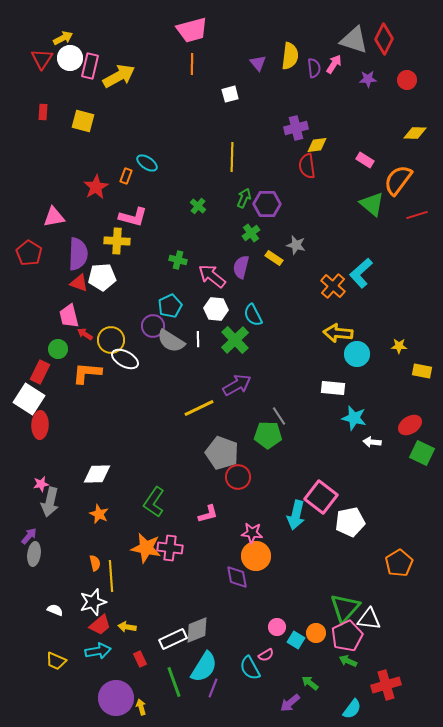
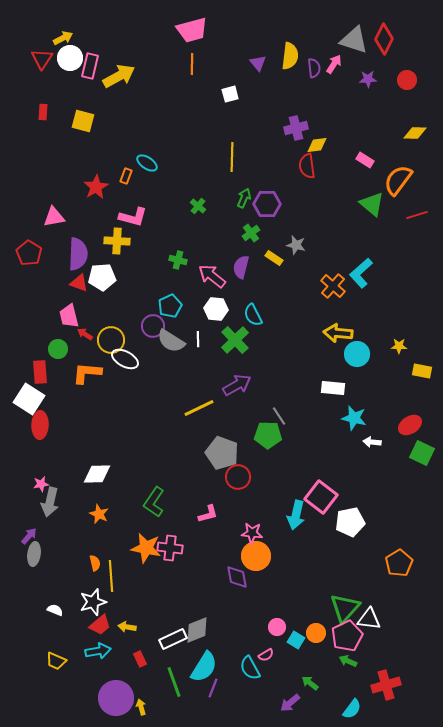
red rectangle at (40, 372): rotated 30 degrees counterclockwise
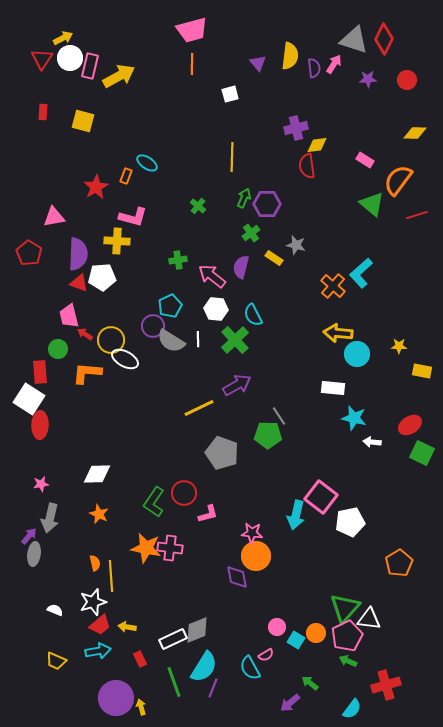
green cross at (178, 260): rotated 24 degrees counterclockwise
red circle at (238, 477): moved 54 px left, 16 px down
gray arrow at (50, 502): moved 16 px down
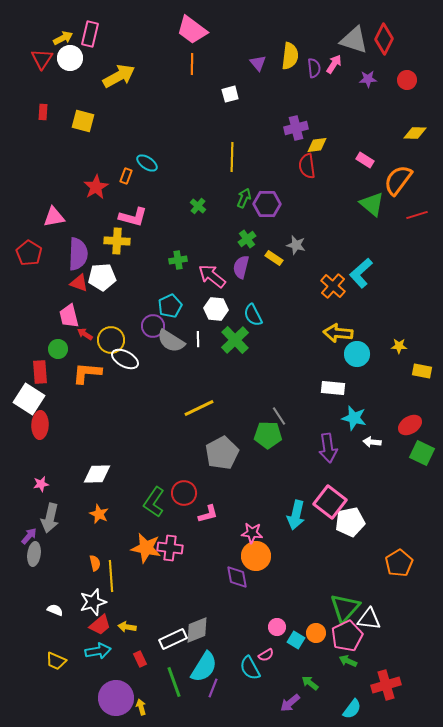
pink trapezoid at (192, 30): rotated 52 degrees clockwise
pink rectangle at (90, 66): moved 32 px up
green cross at (251, 233): moved 4 px left, 6 px down
purple arrow at (237, 385): moved 91 px right, 63 px down; rotated 112 degrees clockwise
gray pentagon at (222, 453): rotated 24 degrees clockwise
pink square at (321, 497): moved 9 px right, 5 px down
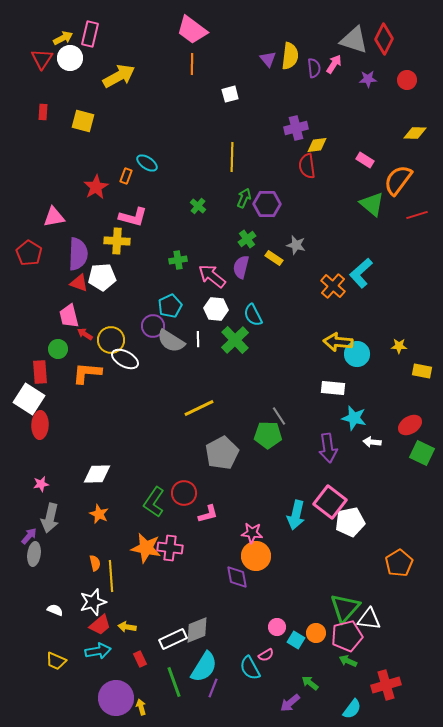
purple triangle at (258, 63): moved 10 px right, 4 px up
yellow arrow at (338, 333): moved 9 px down
pink pentagon at (347, 636): rotated 12 degrees clockwise
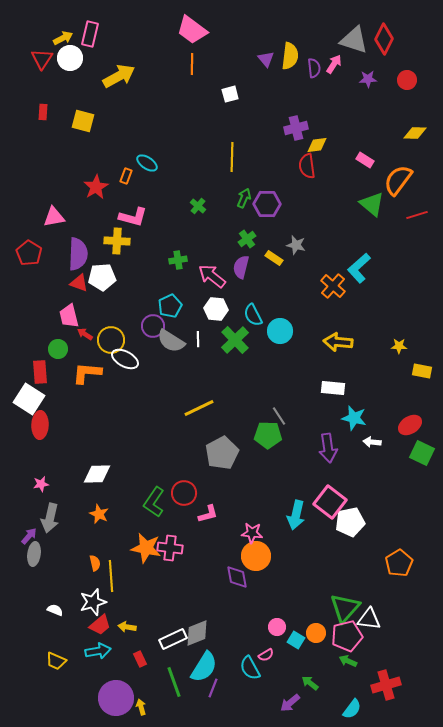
purple triangle at (268, 59): moved 2 px left
cyan L-shape at (361, 273): moved 2 px left, 5 px up
cyan circle at (357, 354): moved 77 px left, 23 px up
gray diamond at (197, 630): moved 3 px down
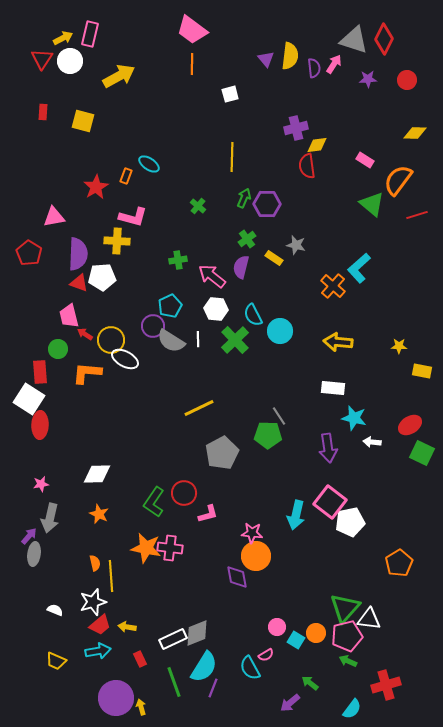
white circle at (70, 58): moved 3 px down
cyan ellipse at (147, 163): moved 2 px right, 1 px down
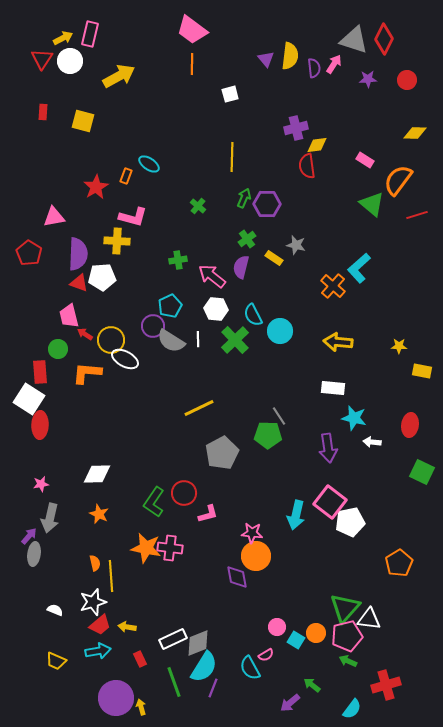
red ellipse at (410, 425): rotated 50 degrees counterclockwise
green square at (422, 453): moved 19 px down
gray diamond at (197, 633): moved 1 px right, 10 px down
green arrow at (310, 683): moved 2 px right, 2 px down
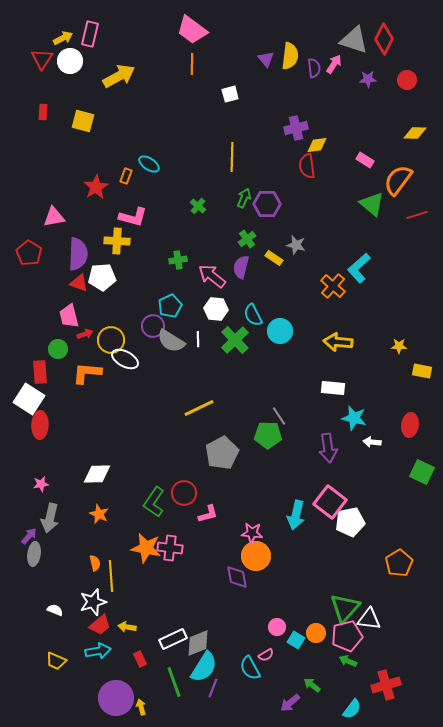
red arrow at (85, 334): rotated 126 degrees clockwise
